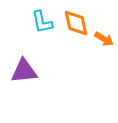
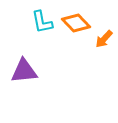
orange diamond: rotated 32 degrees counterclockwise
orange arrow: rotated 102 degrees clockwise
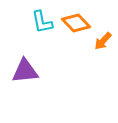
orange arrow: moved 1 px left, 2 px down
purple triangle: moved 1 px right
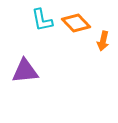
cyan L-shape: moved 2 px up
orange arrow: rotated 30 degrees counterclockwise
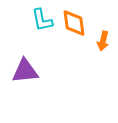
orange diamond: moved 2 px left; rotated 36 degrees clockwise
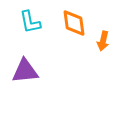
cyan L-shape: moved 12 px left, 2 px down
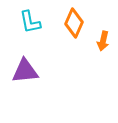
orange diamond: rotated 32 degrees clockwise
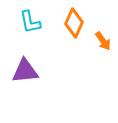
orange arrow: rotated 48 degrees counterclockwise
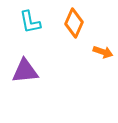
orange arrow: moved 11 px down; rotated 36 degrees counterclockwise
